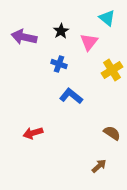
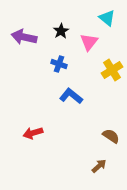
brown semicircle: moved 1 px left, 3 px down
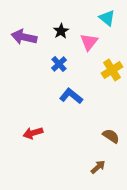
blue cross: rotated 28 degrees clockwise
brown arrow: moved 1 px left, 1 px down
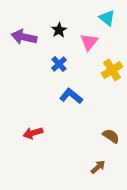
black star: moved 2 px left, 1 px up
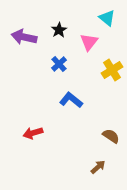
blue L-shape: moved 4 px down
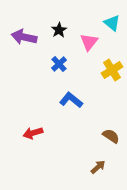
cyan triangle: moved 5 px right, 5 px down
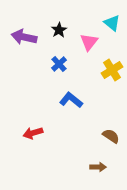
brown arrow: rotated 42 degrees clockwise
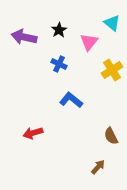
blue cross: rotated 21 degrees counterclockwise
brown semicircle: rotated 150 degrees counterclockwise
brown arrow: rotated 49 degrees counterclockwise
